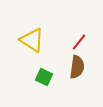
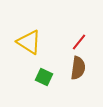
yellow triangle: moved 3 px left, 2 px down
brown semicircle: moved 1 px right, 1 px down
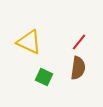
yellow triangle: rotated 8 degrees counterclockwise
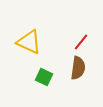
red line: moved 2 px right
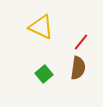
yellow triangle: moved 12 px right, 15 px up
green square: moved 3 px up; rotated 24 degrees clockwise
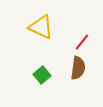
red line: moved 1 px right
green square: moved 2 px left, 1 px down
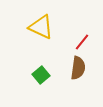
green square: moved 1 px left
